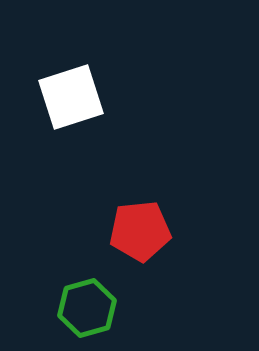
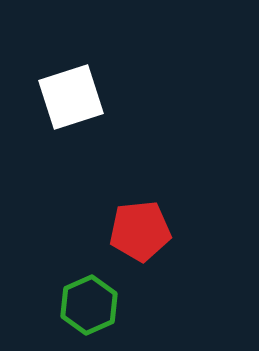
green hexagon: moved 2 px right, 3 px up; rotated 8 degrees counterclockwise
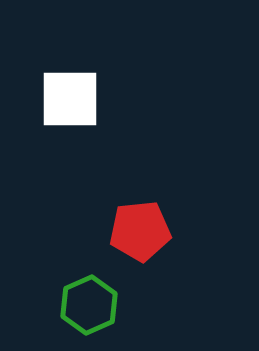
white square: moved 1 px left, 2 px down; rotated 18 degrees clockwise
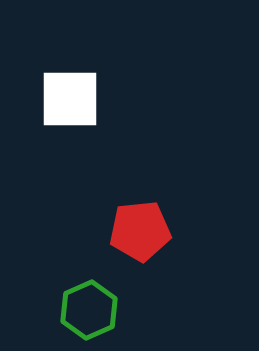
green hexagon: moved 5 px down
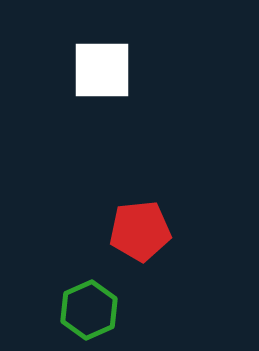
white square: moved 32 px right, 29 px up
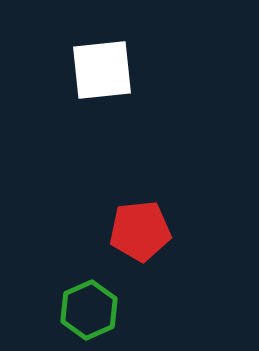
white square: rotated 6 degrees counterclockwise
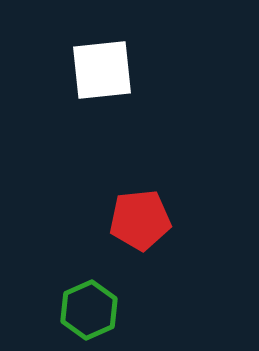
red pentagon: moved 11 px up
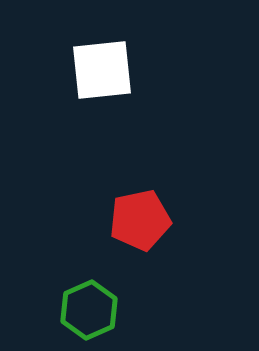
red pentagon: rotated 6 degrees counterclockwise
